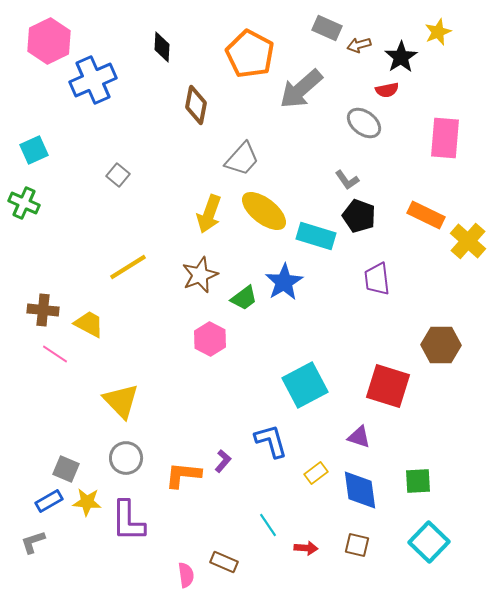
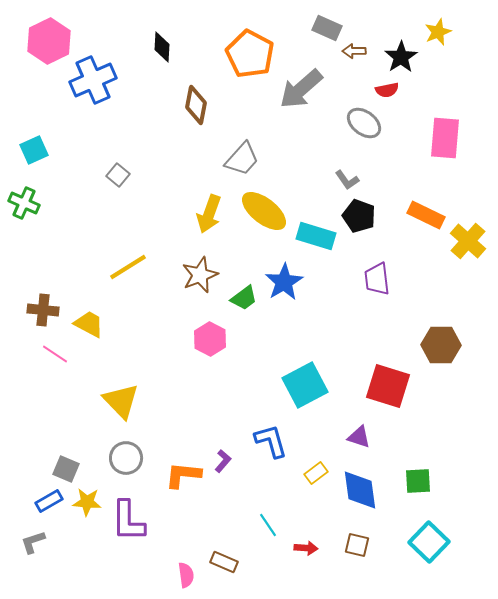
brown arrow at (359, 45): moved 5 px left, 6 px down; rotated 15 degrees clockwise
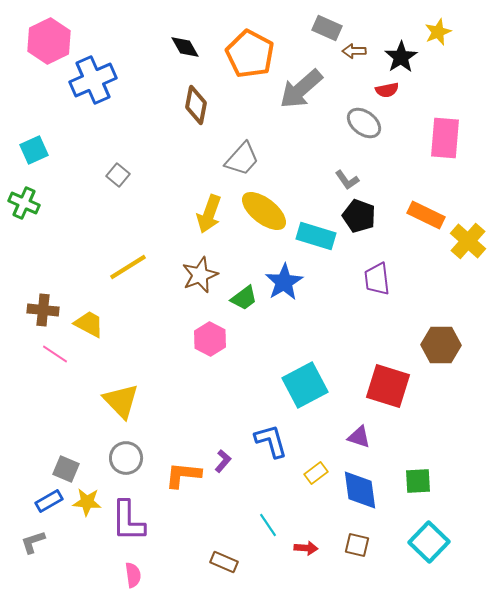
black diamond at (162, 47): moved 23 px right; rotated 32 degrees counterclockwise
pink semicircle at (186, 575): moved 53 px left
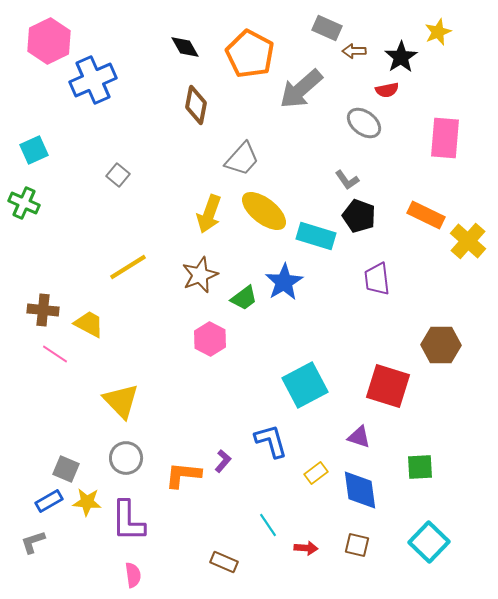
green square at (418, 481): moved 2 px right, 14 px up
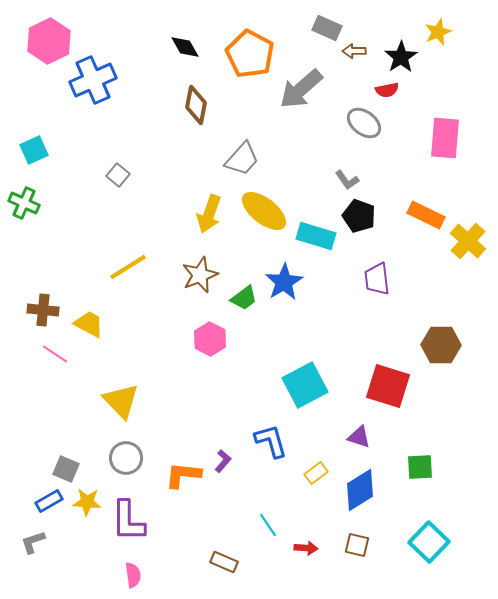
blue diamond at (360, 490): rotated 66 degrees clockwise
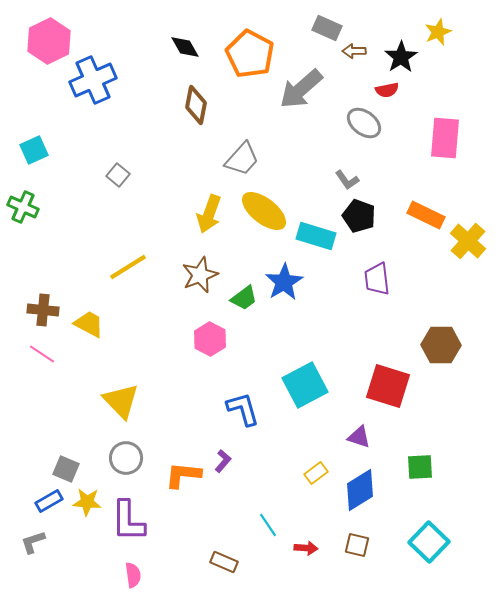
green cross at (24, 203): moved 1 px left, 4 px down
pink line at (55, 354): moved 13 px left
blue L-shape at (271, 441): moved 28 px left, 32 px up
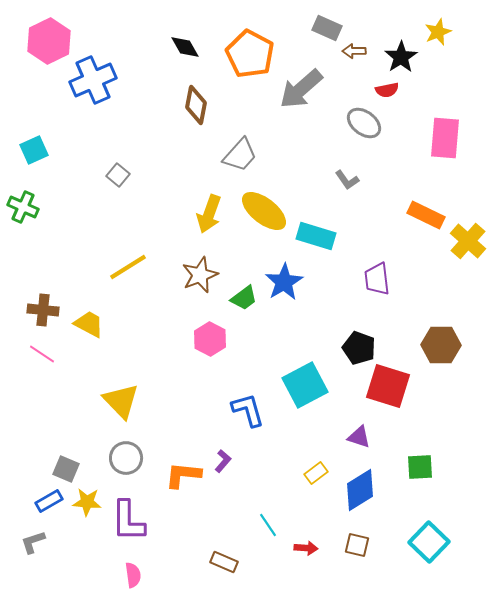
gray trapezoid at (242, 159): moved 2 px left, 4 px up
black pentagon at (359, 216): moved 132 px down
blue L-shape at (243, 409): moved 5 px right, 1 px down
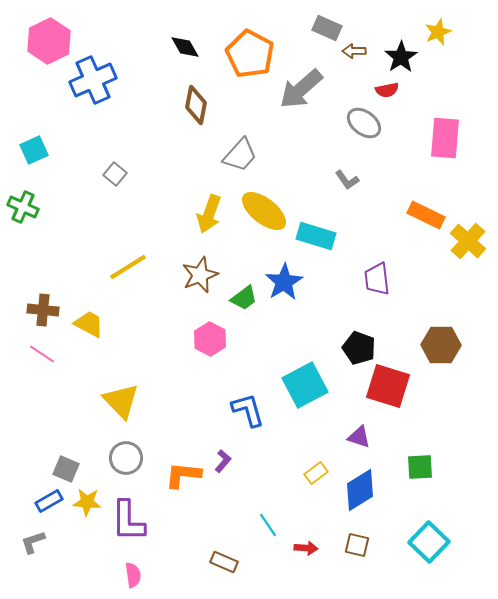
gray square at (118, 175): moved 3 px left, 1 px up
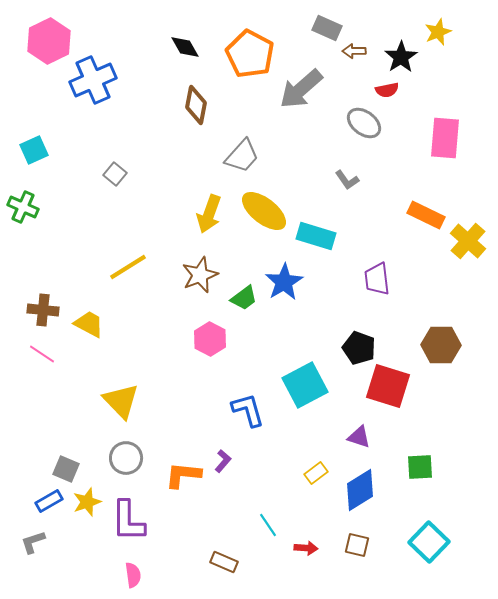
gray trapezoid at (240, 155): moved 2 px right, 1 px down
yellow star at (87, 502): rotated 24 degrees counterclockwise
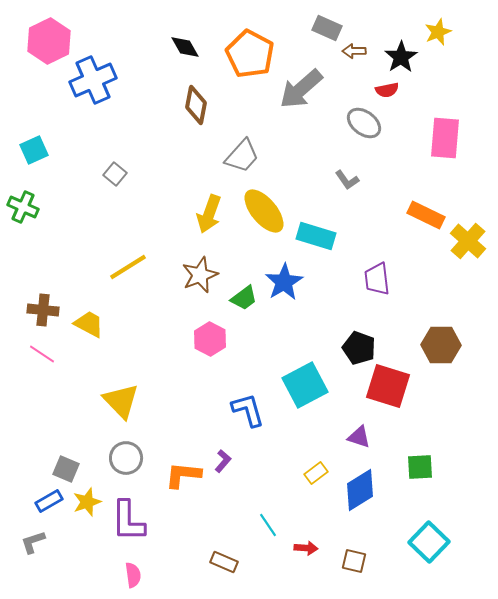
yellow ellipse at (264, 211): rotated 12 degrees clockwise
brown square at (357, 545): moved 3 px left, 16 px down
